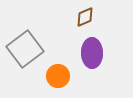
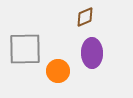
gray square: rotated 36 degrees clockwise
orange circle: moved 5 px up
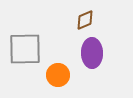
brown diamond: moved 3 px down
orange circle: moved 4 px down
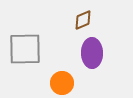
brown diamond: moved 2 px left
orange circle: moved 4 px right, 8 px down
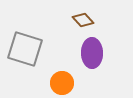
brown diamond: rotated 70 degrees clockwise
gray square: rotated 18 degrees clockwise
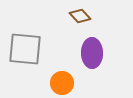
brown diamond: moved 3 px left, 4 px up
gray square: rotated 12 degrees counterclockwise
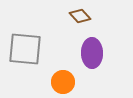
orange circle: moved 1 px right, 1 px up
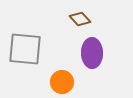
brown diamond: moved 3 px down
orange circle: moved 1 px left
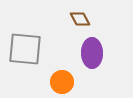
brown diamond: rotated 15 degrees clockwise
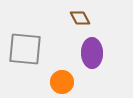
brown diamond: moved 1 px up
